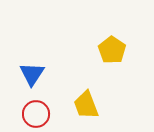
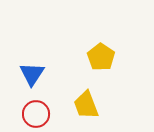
yellow pentagon: moved 11 px left, 7 px down
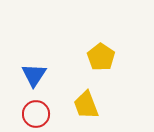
blue triangle: moved 2 px right, 1 px down
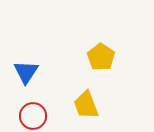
blue triangle: moved 8 px left, 3 px up
red circle: moved 3 px left, 2 px down
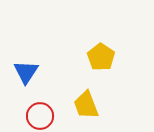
red circle: moved 7 px right
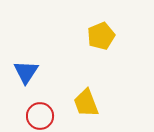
yellow pentagon: moved 21 px up; rotated 16 degrees clockwise
yellow trapezoid: moved 2 px up
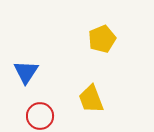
yellow pentagon: moved 1 px right, 3 px down
yellow trapezoid: moved 5 px right, 4 px up
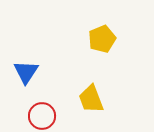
red circle: moved 2 px right
